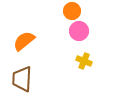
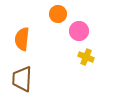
orange circle: moved 14 px left, 3 px down
orange semicircle: moved 2 px left, 2 px up; rotated 45 degrees counterclockwise
yellow cross: moved 2 px right, 4 px up
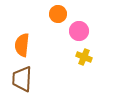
orange semicircle: moved 6 px down
yellow cross: moved 2 px left
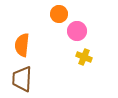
orange circle: moved 1 px right
pink circle: moved 2 px left
